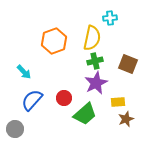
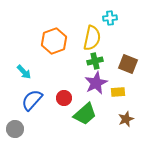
yellow rectangle: moved 10 px up
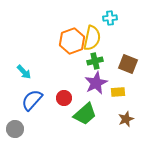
orange hexagon: moved 18 px right
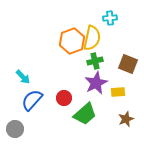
cyan arrow: moved 1 px left, 5 px down
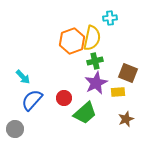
brown square: moved 9 px down
green trapezoid: moved 1 px up
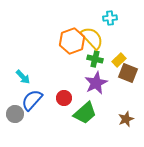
yellow semicircle: rotated 55 degrees counterclockwise
green cross: moved 2 px up; rotated 28 degrees clockwise
yellow rectangle: moved 1 px right, 32 px up; rotated 40 degrees counterclockwise
gray circle: moved 15 px up
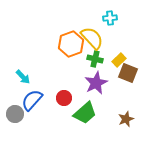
orange hexagon: moved 1 px left, 3 px down
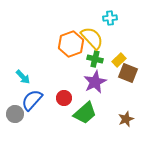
purple star: moved 1 px left, 1 px up
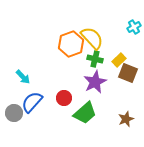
cyan cross: moved 24 px right, 9 px down; rotated 24 degrees counterclockwise
blue semicircle: moved 2 px down
gray circle: moved 1 px left, 1 px up
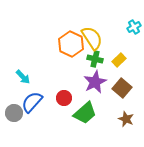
yellow semicircle: rotated 10 degrees clockwise
orange hexagon: rotated 15 degrees counterclockwise
brown square: moved 6 px left, 15 px down; rotated 18 degrees clockwise
brown star: rotated 28 degrees counterclockwise
